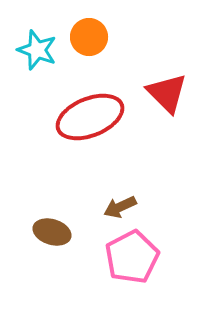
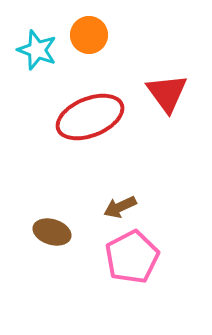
orange circle: moved 2 px up
red triangle: rotated 9 degrees clockwise
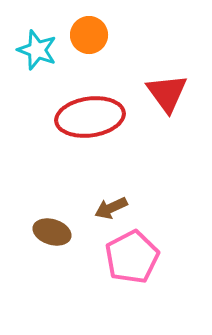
red ellipse: rotated 14 degrees clockwise
brown arrow: moved 9 px left, 1 px down
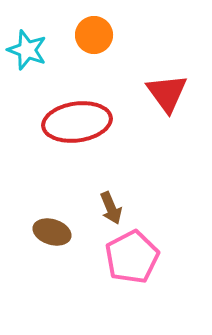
orange circle: moved 5 px right
cyan star: moved 10 px left
red ellipse: moved 13 px left, 5 px down
brown arrow: rotated 88 degrees counterclockwise
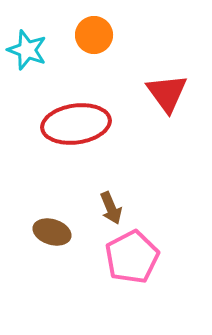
red ellipse: moved 1 px left, 2 px down
